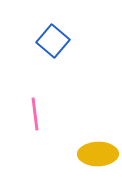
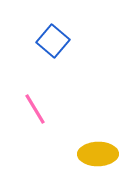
pink line: moved 5 px up; rotated 24 degrees counterclockwise
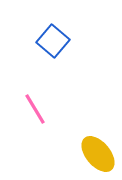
yellow ellipse: rotated 51 degrees clockwise
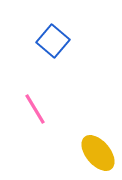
yellow ellipse: moved 1 px up
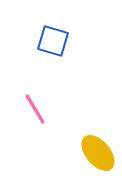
blue square: rotated 24 degrees counterclockwise
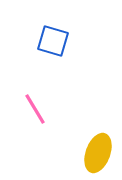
yellow ellipse: rotated 60 degrees clockwise
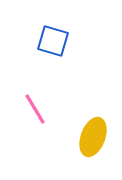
yellow ellipse: moved 5 px left, 16 px up
